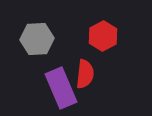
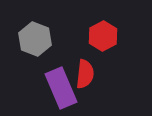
gray hexagon: moved 2 px left; rotated 24 degrees clockwise
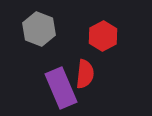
gray hexagon: moved 4 px right, 10 px up
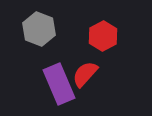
red semicircle: rotated 144 degrees counterclockwise
purple rectangle: moved 2 px left, 4 px up
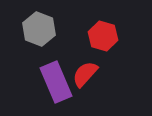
red hexagon: rotated 16 degrees counterclockwise
purple rectangle: moved 3 px left, 2 px up
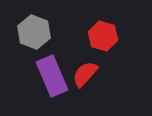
gray hexagon: moved 5 px left, 3 px down
purple rectangle: moved 4 px left, 6 px up
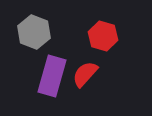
purple rectangle: rotated 39 degrees clockwise
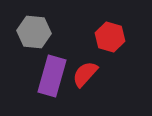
gray hexagon: rotated 16 degrees counterclockwise
red hexagon: moved 7 px right, 1 px down
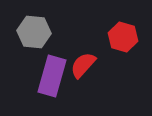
red hexagon: moved 13 px right
red semicircle: moved 2 px left, 9 px up
